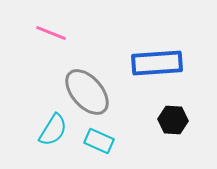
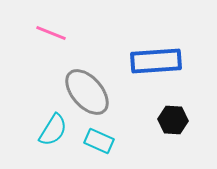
blue rectangle: moved 1 px left, 2 px up
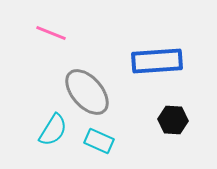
blue rectangle: moved 1 px right
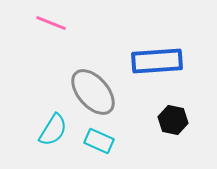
pink line: moved 10 px up
gray ellipse: moved 6 px right
black hexagon: rotated 8 degrees clockwise
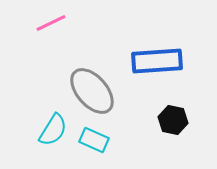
pink line: rotated 48 degrees counterclockwise
gray ellipse: moved 1 px left, 1 px up
cyan rectangle: moved 5 px left, 1 px up
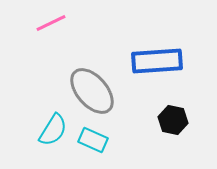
cyan rectangle: moved 1 px left
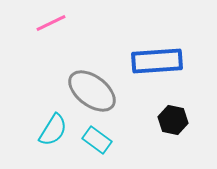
gray ellipse: rotated 12 degrees counterclockwise
cyan rectangle: moved 4 px right; rotated 12 degrees clockwise
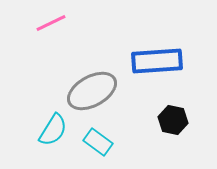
gray ellipse: rotated 66 degrees counterclockwise
cyan rectangle: moved 1 px right, 2 px down
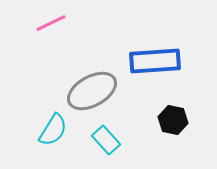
blue rectangle: moved 2 px left
cyan rectangle: moved 8 px right, 2 px up; rotated 12 degrees clockwise
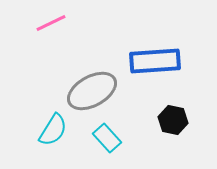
cyan rectangle: moved 1 px right, 2 px up
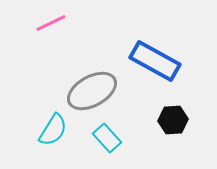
blue rectangle: rotated 33 degrees clockwise
black hexagon: rotated 16 degrees counterclockwise
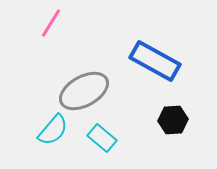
pink line: rotated 32 degrees counterclockwise
gray ellipse: moved 8 px left
cyan semicircle: rotated 8 degrees clockwise
cyan rectangle: moved 5 px left; rotated 8 degrees counterclockwise
